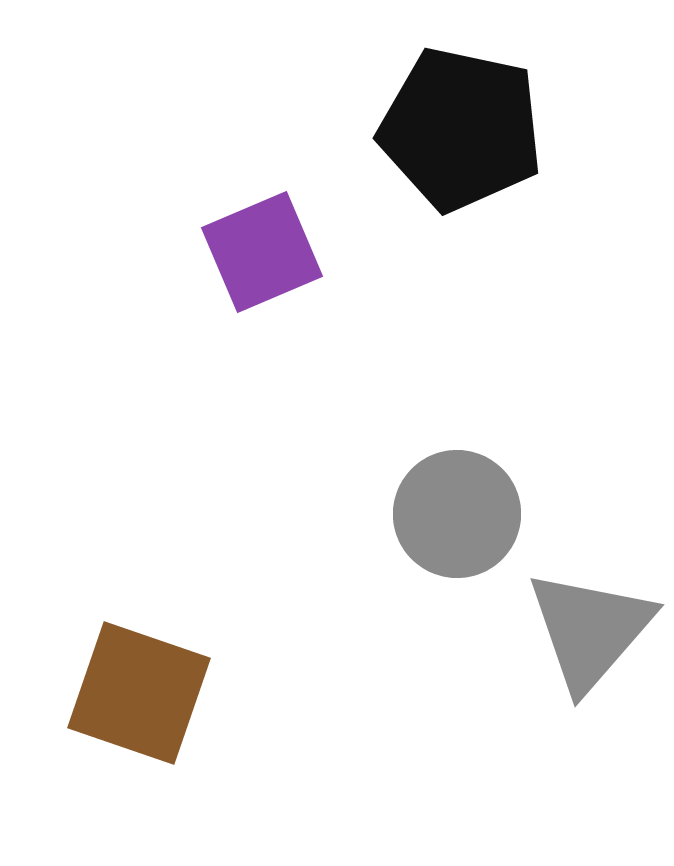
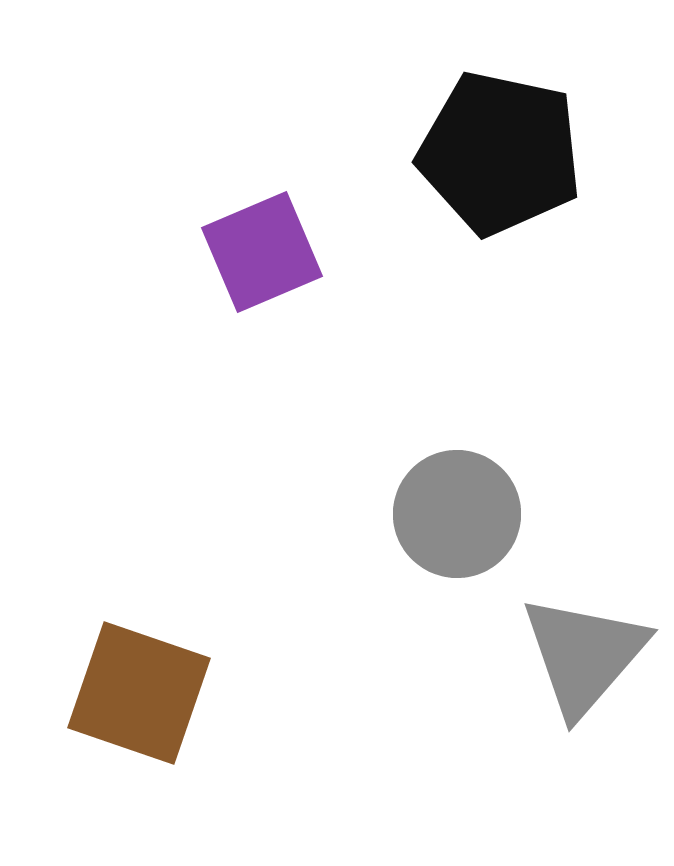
black pentagon: moved 39 px right, 24 px down
gray triangle: moved 6 px left, 25 px down
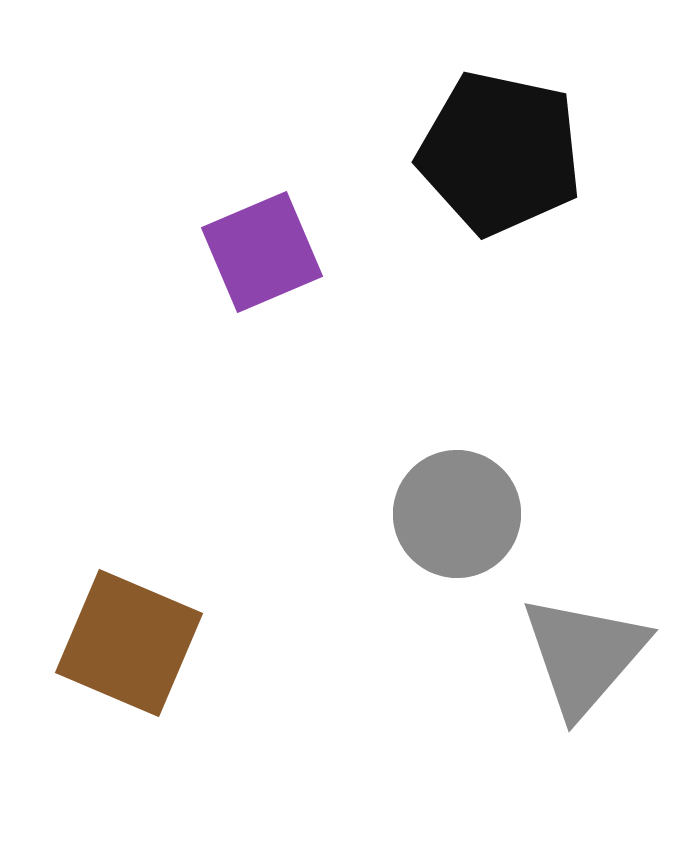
brown square: moved 10 px left, 50 px up; rotated 4 degrees clockwise
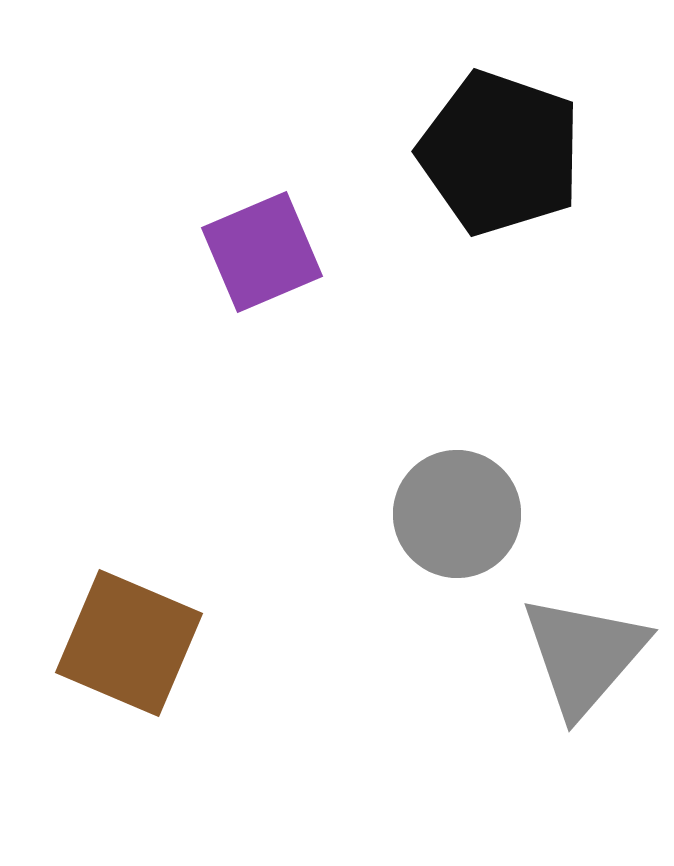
black pentagon: rotated 7 degrees clockwise
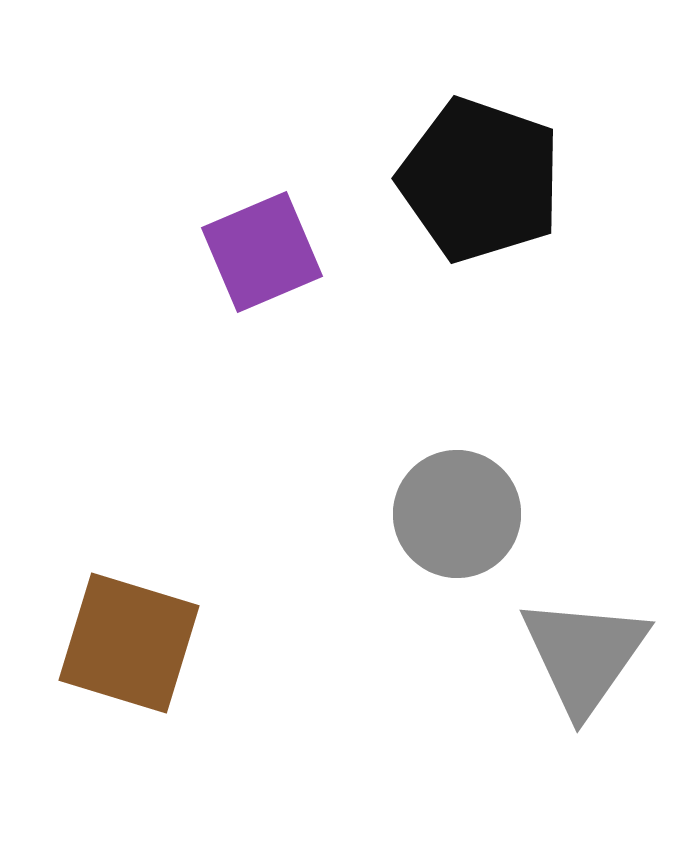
black pentagon: moved 20 px left, 27 px down
brown square: rotated 6 degrees counterclockwise
gray triangle: rotated 6 degrees counterclockwise
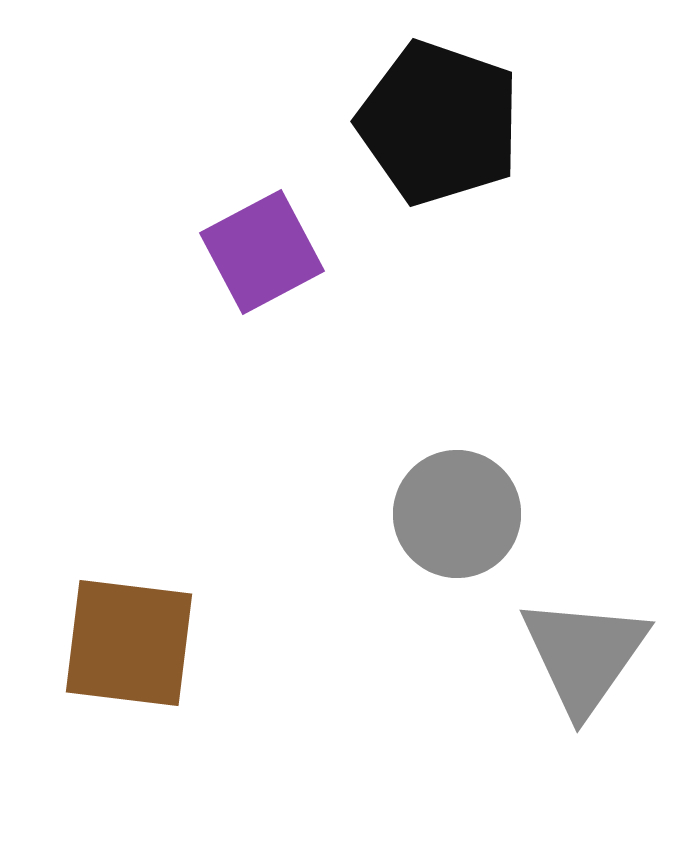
black pentagon: moved 41 px left, 57 px up
purple square: rotated 5 degrees counterclockwise
brown square: rotated 10 degrees counterclockwise
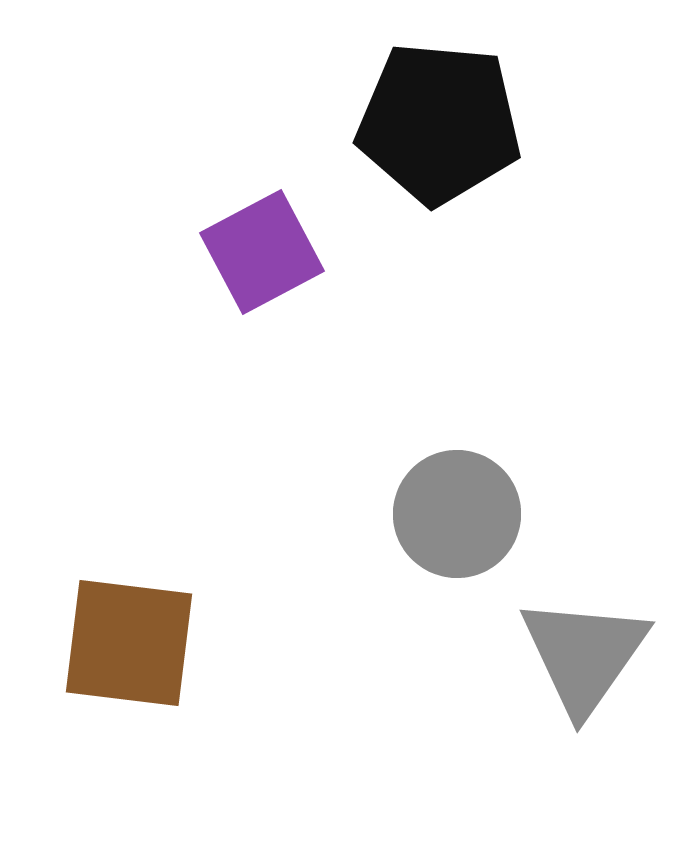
black pentagon: rotated 14 degrees counterclockwise
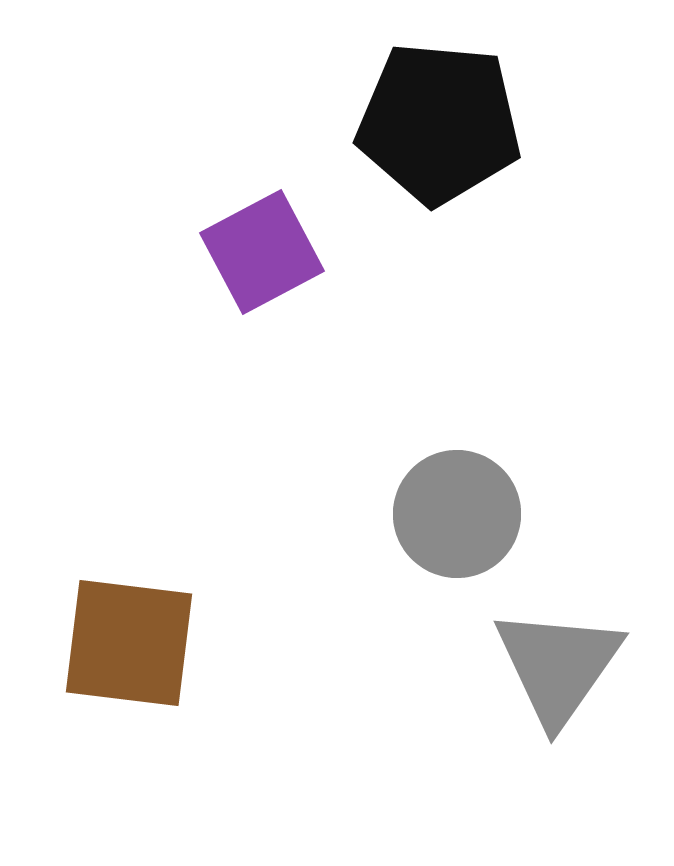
gray triangle: moved 26 px left, 11 px down
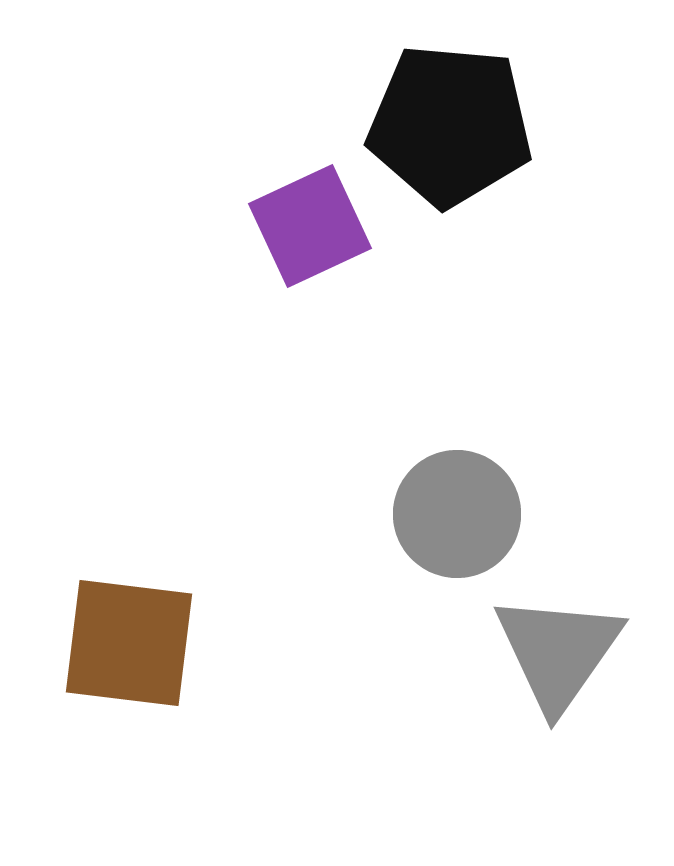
black pentagon: moved 11 px right, 2 px down
purple square: moved 48 px right, 26 px up; rotated 3 degrees clockwise
gray triangle: moved 14 px up
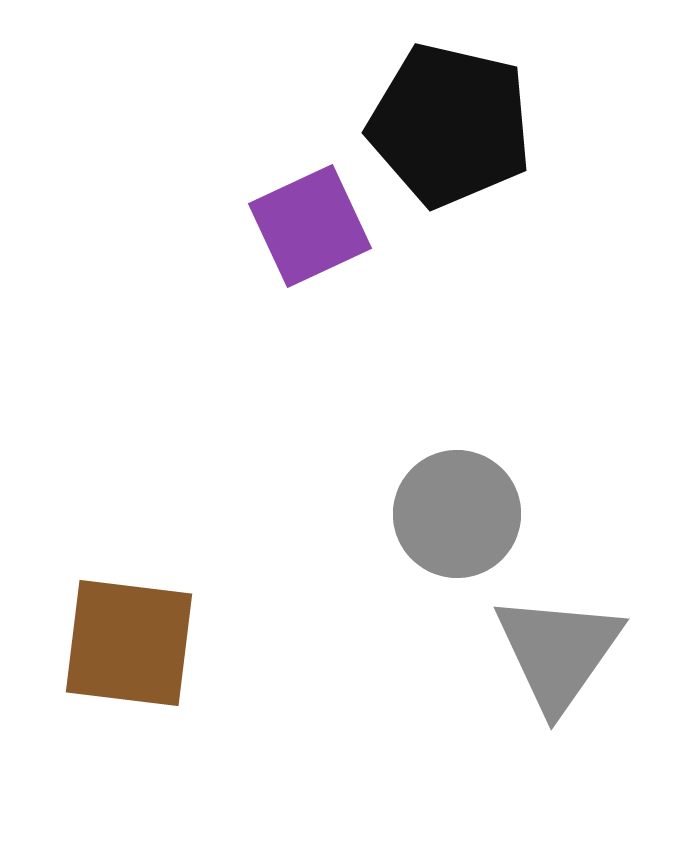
black pentagon: rotated 8 degrees clockwise
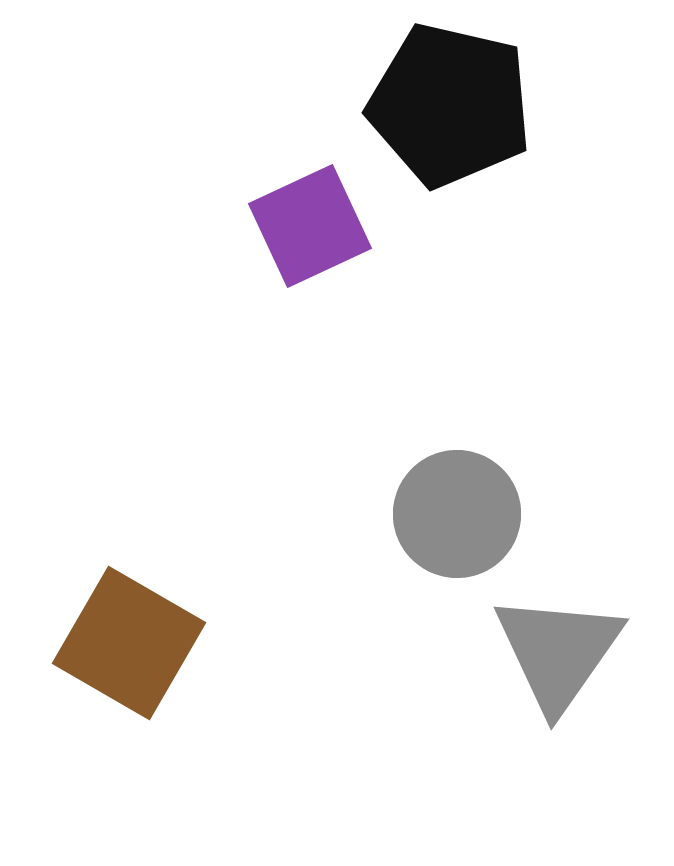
black pentagon: moved 20 px up
brown square: rotated 23 degrees clockwise
